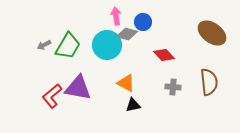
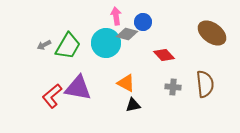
cyan circle: moved 1 px left, 2 px up
brown semicircle: moved 4 px left, 2 px down
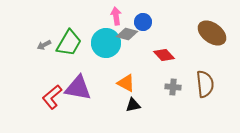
green trapezoid: moved 1 px right, 3 px up
red L-shape: moved 1 px down
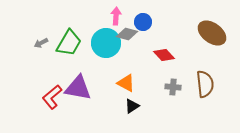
pink arrow: rotated 12 degrees clockwise
gray arrow: moved 3 px left, 2 px up
black triangle: moved 1 px left, 1 px down; rotated 21 degrees counterclockwise
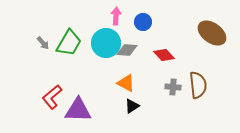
gray diamond: moved 16 px down; rotated 10 degrees counterclockwise
gray arrow: moved 2 px right; rotated 104 degrees counterclockwise
brown semicircle: moved 7 px left, 1 px down
purple triangle: moved 22 px down; rotated 8 degrees counterclockwise
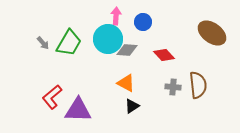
cyan circle: moved 2 px right, 4 px up
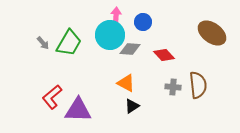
cyan circle: moved 2 px right, 4 px up
gray diamond: moved 3 px right, 1 px up
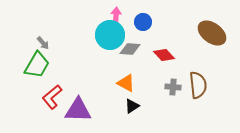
green trapezoid: moved 32 px left, 22 px down
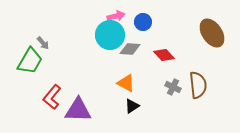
pink arrow: rotated 72 degrees clockwise
brown ellipse: rotated 20 degrees clockwise
green trapezoid: moved 7 px left, 4 px up
gray cross: rotated 21 degrees clockwise
red L-shape: rotated 10 degrees counterclockwise
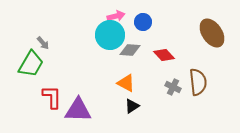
gray diamond: moved 1 px down
green trapezoid: moved 1 px right, 3 px down
brown semicircle: moved 3 px up
red L-shape: rotated 140 degrees clockwise
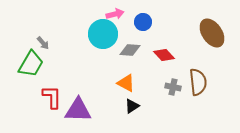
pink arrow: moved 1 px left, 2 px up
cyan circle: moved 7 px left, 1 px up
gray cross: rotated 14 degrees counterclockwise
